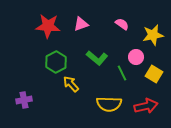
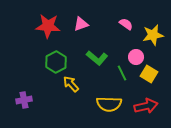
pink semicircle: moved 4 px right
yellow square: moved 5 px left
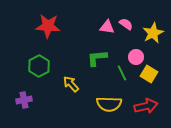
pink triangle: moved 26 px right, 3 px down; rotated 28 degrees clockwise
yellow star: moved 2 px up; rotated 15 degrees counterclockwise
green L-shape: rotated 135 degrees clockwise
green hexagon: moved 17 px left, 4 px down
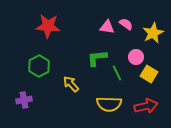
green line: moved 5 px left
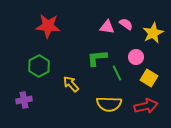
yellow square: moved 4 px down
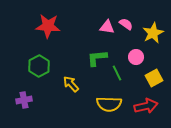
yellow square: moved 5 px right; rotated 30 degrees clockwise
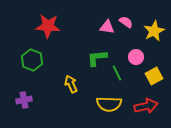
pink semicircle: moved 2 px up
yellow star: moved 1 px right, 2 px up
green hexagon: moved 7 px left, 6 px up; rotated 10 degrees counterclockwise
yellow square: moved 2 px up
yellow arrow: rotated 18 degrees clockwise
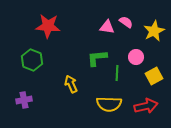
green line: rotated 28 degrees clockwise
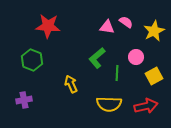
green L-shape: rotated 35 degrees counterclockwise
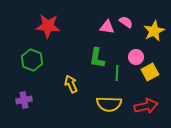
green L-shape: rotated 40 degrees counterclockwise
yellow square: moved 4 px left, 4 px up
